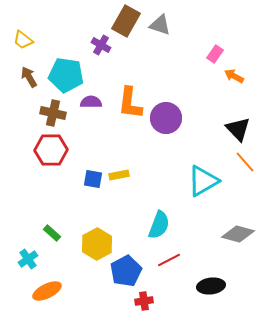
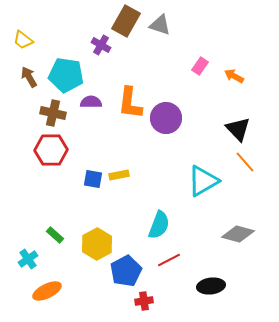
pink rectangle: moved 15 px left, 12 px down
green rectangle: moved 3 px right, 2 px down
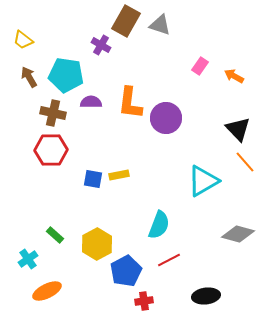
black ellipse: moved 5 px left, 10 px down
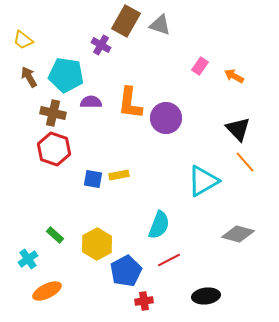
red hexagon: moved 3 px right, 1 px up; rotated 20 degrees clockwise
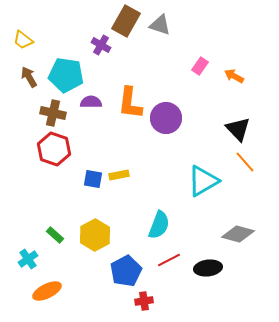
yellow hexagon: moved 2 px left, 9 px up
black ellipse: moved 2 px right, 28 px up
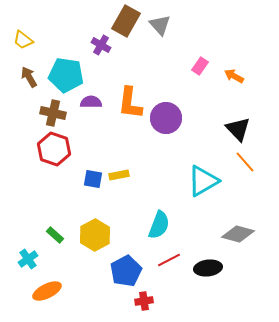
gray triangle: rotated 30 degrees clockwise
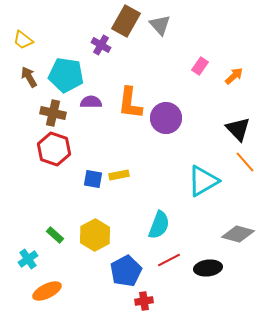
orange arrow: rotated 108 degrees clockwise
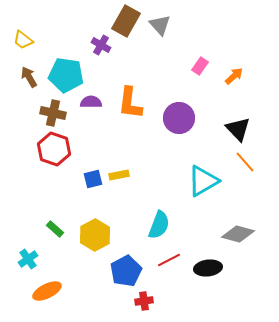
purple circle: moved 13 px right
blue square: rotated 24 degrees counterclockwise
green rectangle: moved 6 px up
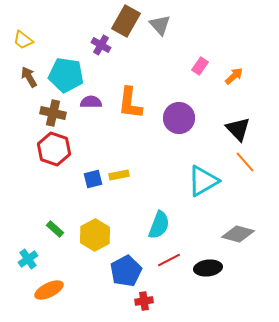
orange ellipse: moved 2 px right, 1 px up
